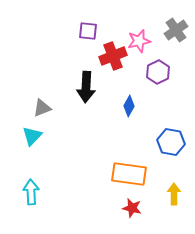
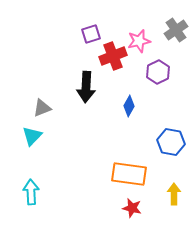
purple square: moved 3 px right, 3 px down; rotated 24 degrees counterclockwise
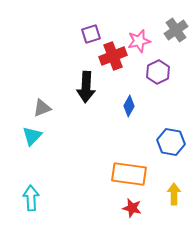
cyan arrow: moved 6 px down
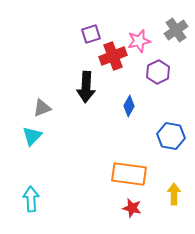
blue hexagon: moved 6 px up
cyan arrow: moved 1 px down
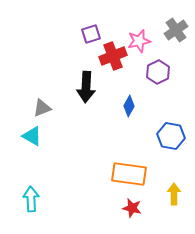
cyan triangle: rotated 45 degrees counterclockwise
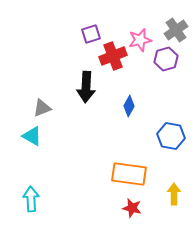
pink star: moved 1 px right, 1 px up
purple hexagon: moved 8 px right, 13 px up; rotated 10 degrees clockwise
